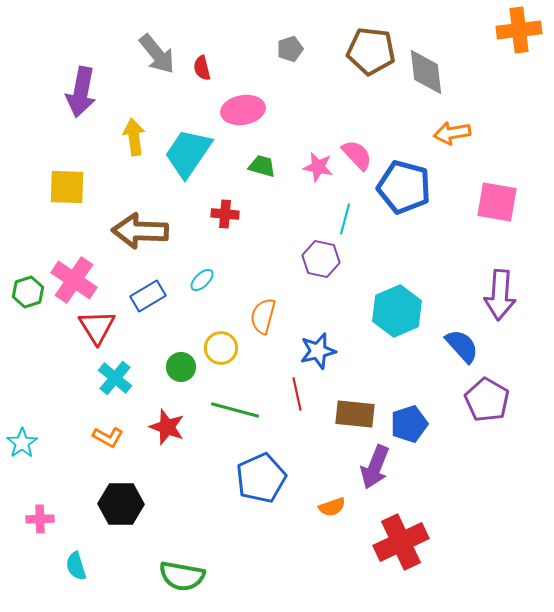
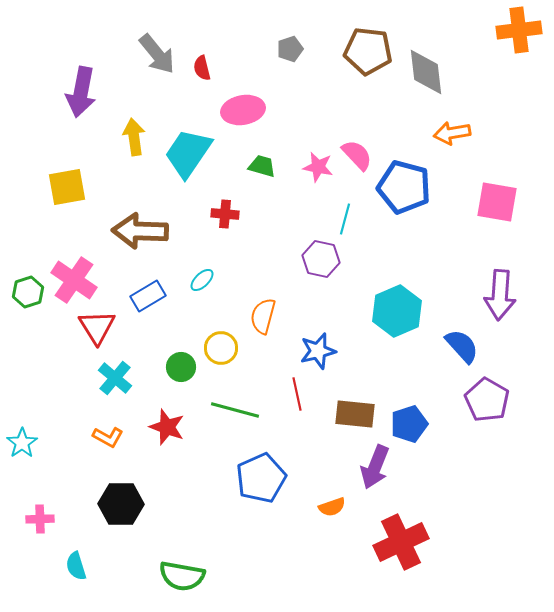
brown pentagon at (371, 51): moved 3 px left
yellow square at (67, 187): rotated 12 degrees counterclockwise
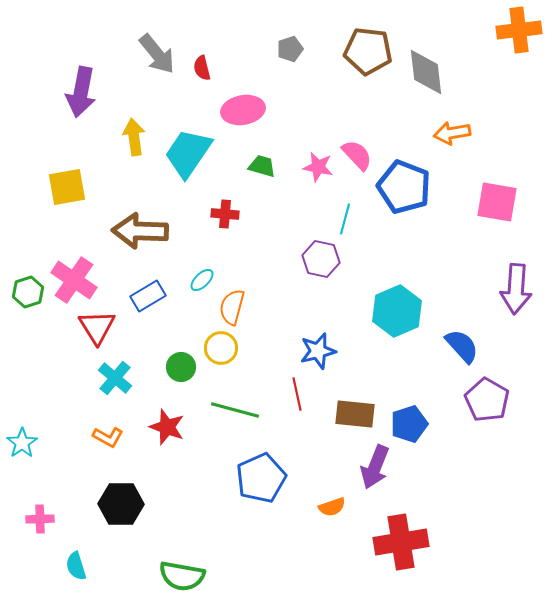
blue pentagon at (404, 187): rotated 6 degrees clockwise
purple arrow at (500, 295): moved 16 px right, 6 px up
orange semicircle at (263, 316): moved 31 px left, 9 px up
red cross at (401, 542): rotated 16 degrees clockwise
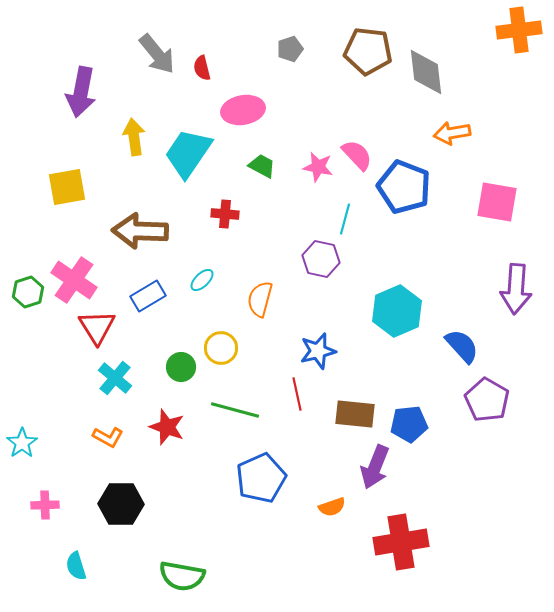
green trapezoid at (262, 166): rotated 12 degrees clockwise
orange semicircle at (232, 307): moved 28 px right, 8 px up
blue pentagon at (409, 424): rotated 12 degrees clockwise
pink cross at (40, 519): moved 5 px right, 14 px up
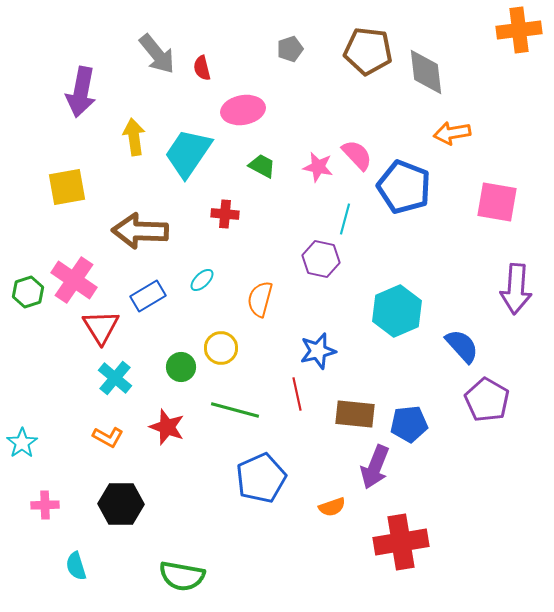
red triangle at (97, 327): moved 4 px right
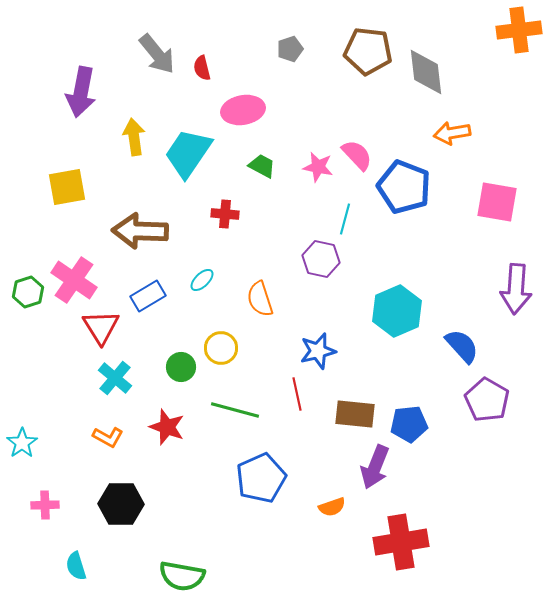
orange semicircle at (260, 299): rotated 33 degrees counterclockwise
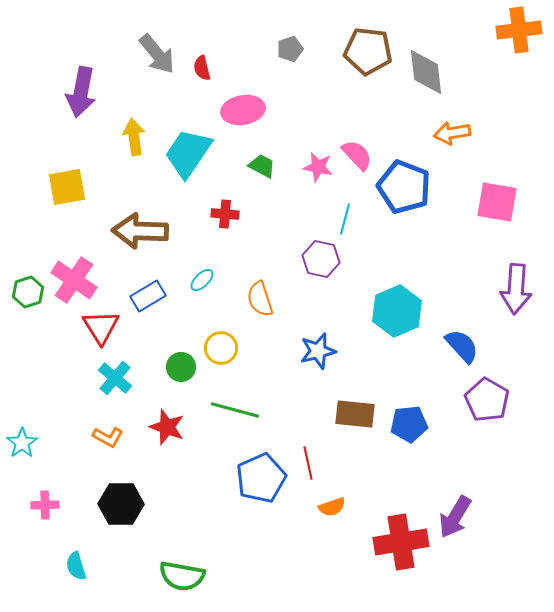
red line at (297, 394): moved 11 px right, 69 px down
purple arrow at (375, 467): moved 80 px right, 50 px down; rotated 9 degrees clockwise
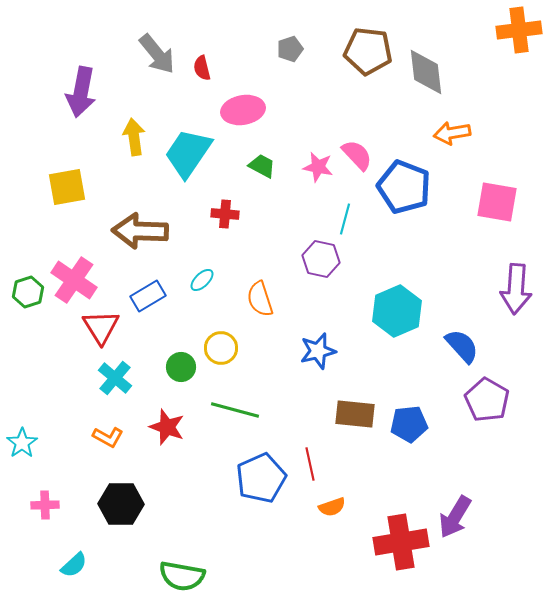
red line at (308, 463): moved 2 px right, 1 px down
cyan semicircle at (76, 566): moved 2 px left, 1 px up; rotated 116 degrees counterclockwise
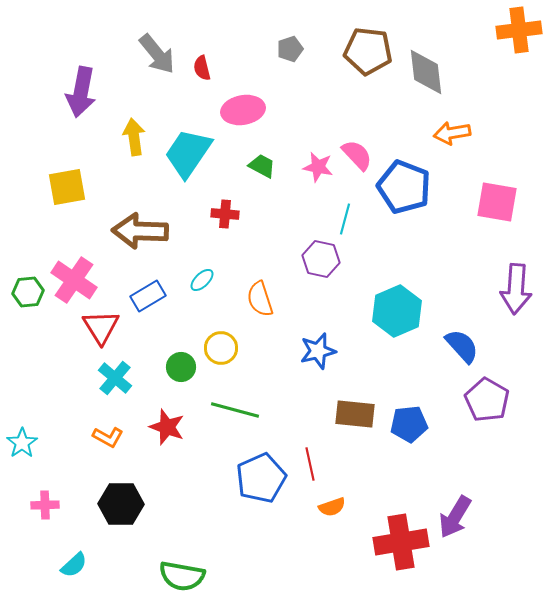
green hexagon at (28, 292): rotated 12 degrees clockwise
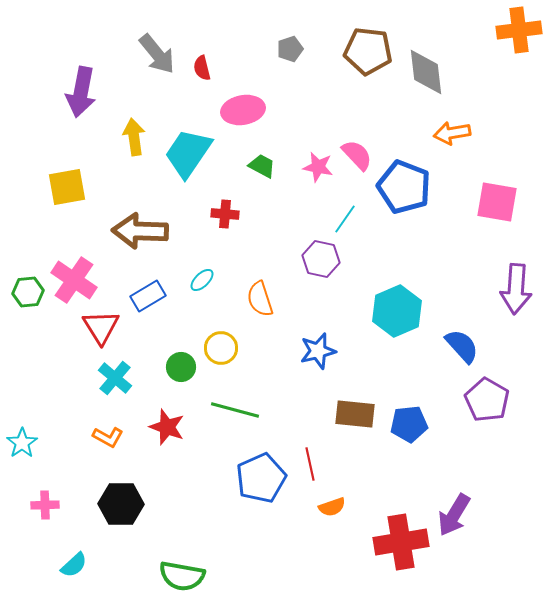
cyan line at (345, 219): rotated 20 degrees clockwise
purple arrow at (455, 517): moved 1 px left, 2 px up
